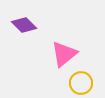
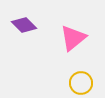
pink triangle: moved 9 px right, 16 px up
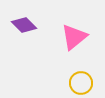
pink triangle: moved 1 px right, 1 px up
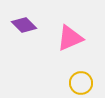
pink triangle: moved 4 px left, 1 px down; rotated 16 degrees clockwise
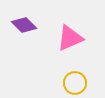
yellow circle: moved 6 px left
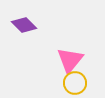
pink triangle: moved 22 px down; rotated 28 degrees counterclockwise
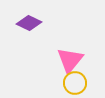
purple diamond: moved 5 px right, 2 px up; rotated 20 degrees counterclockwise
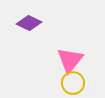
yellow circle: moved 2 px left
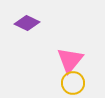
purple diamond: moved 2 px left
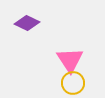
pink triangle: rotated 12 degrees counterclockwise
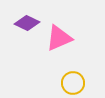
pink triangle: moved 11 px left, 22 px up; rotated 40 degrees clockwise
